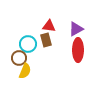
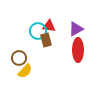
cyan circle: moved 10 px right, 13 px up
yellow semicircle: rotated 21 degrees clockwise
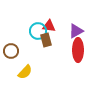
purple triangle: moved 2 px down
brown circle: moved 8 px left, 7 px up
yellow semicircle: moved 1 px down
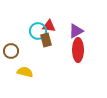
yellow semicircle: rotated 119 degrees counterclockwise
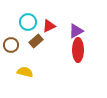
red triangle: rotated 32 degrees counterclockwise
cyan circle: moved 10 px left, 9 px up
brown rectangle: moved 10 px left, 1 px down; rotated 64 degrees clockwise
brown circle: moved 6 px up
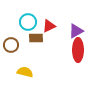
brown rectangle: moved 3 px up; rotated 40 degrees clockwise
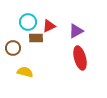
brown circle: moved 2 px right, 3 px down
red ellipse: moved 2 px right, 8 px down; rotated 15 degrees counterclockwise
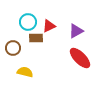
red ellipse: rotated 30 degrees counterclockwise
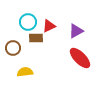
yellow semicircle: rotated 21 degrees counterclockwise
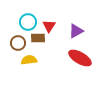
red triangle: rotated 32 degrees counterclockwise
brown rectangle: moved 2 px right
brown circle: moved 5 px right, 5 px up
red ellipse: rotated 15 degrees counterclockwise
yellow semicircle: moved 4 px right, 12 px up
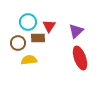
purple triangle: rotated 14 degrees counterclockwise
red ellipse: rotated 40 degrees clockwise
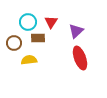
red triangle: moved 2 px right, 4 px up
brown circle: moved 4 px left
